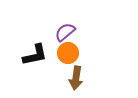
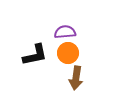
purple semicircle: rotated 35 degrees clockwise
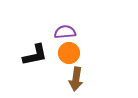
orange circle: moved 1 px right
brown arrow: moved 1 px down
